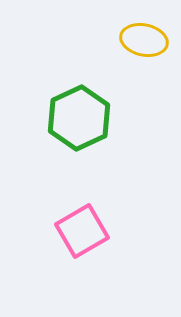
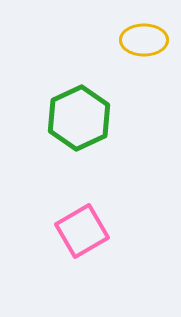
yellow ellipse: rotated 12 degrees counterclockwise
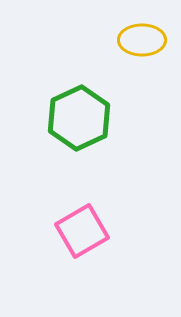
yellow ellipse: moved 2 px left
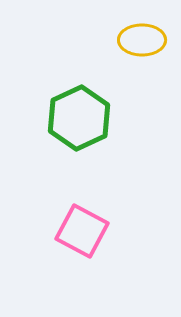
pink square: rotated 32 degrees counterclockwise
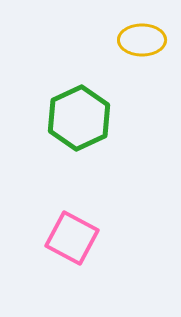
pink square: moved 10 px left, 7 px down
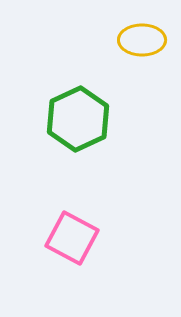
green hexagon: moved 1 px left, 1 px down
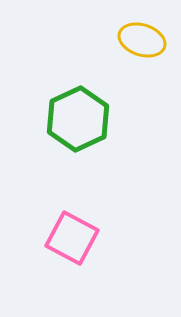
yellow ellipse: rotated 18 degrees clockwise
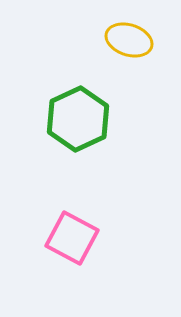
yellow ellipse: moved 13 px left
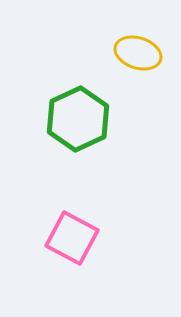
yellow ellipse: moved 9 px right, 13 px down
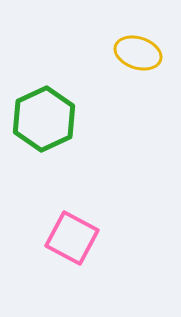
green hexagon: moved 34 px left
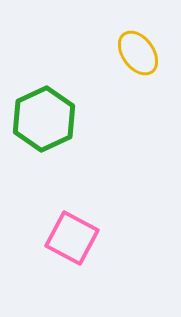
yellow ellipse: rotated 36 degrees clockwise
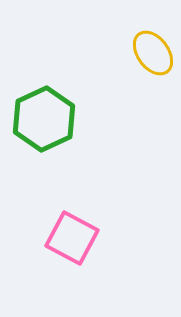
yellow ellipse: moved 15 px right
